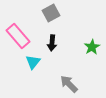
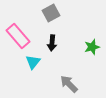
green star: rotated 14 degrees clockwise
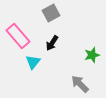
black arrow: rotated 28 degrees clockwise
green star: moved 8 px down
gray arrow: moved 11 px right
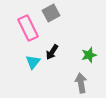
pink rectangle: moved 10 px right, 8 px up; rotated 15 degrees clockwise
black arrow: moved 9 px down
green star: moved 3 px left
gray arrow: moved 1 px right, 1 px up; rotated 36 degrees clockwise
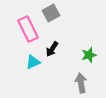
pink rectangle: moved 1 px down
black arrow: moved 3 px up
cyan triangle: rotated 28 degrees clockwise
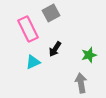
black arrow: moved 3 px right
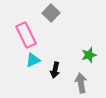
gray square: rotated 18 degrees counterclockwise
pink rectangle: moved 2 px left, 6 px down
black arrow: moved 21 px down; rotated 21 degrees counterclockwise
cyan triangle: moved 2 px up
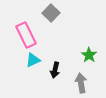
green star: rotated 21 degrees counterclockwise
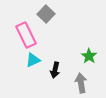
gray square: moved 5 px left, 1 px down
green star: moved 1 px down
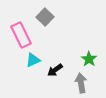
gray square: moved 1 px left, 3 px down
pink rectangle: moved 5 px left
green star: moved 3 px down
black arrow: rotated 42 degrees clockwise
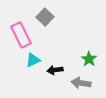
black arrow: rotated 28 degrees clockwise
gray arrow: rotated 72 degrees counterclockwise
